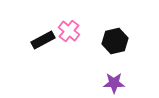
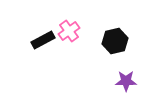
pink cross: rotated 15 degrees clockwise
purple star: moved 12 px right, 2 px up
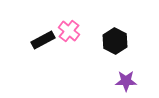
pink cross: rotated 15 degrees counterclockwise
black hexagon: rotated 20 degrees counterclockwise
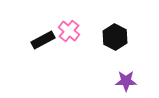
black hexagon: moved 4 px up
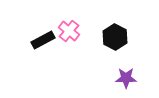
purple star: moved 3 px up
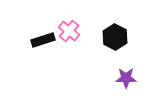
black rectangle: rotated 10 degrees clockwise
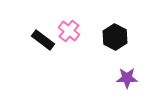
black rectangle: rotated 55 degrees clockwise
purple star: moved 1 px right
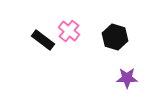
black hexagon: rotated 10 degrees counterclockwise
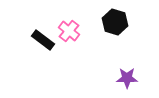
black hexagon: moved 15 px up
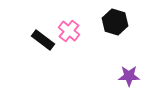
purple star: moved 2 px right, 2 px up
